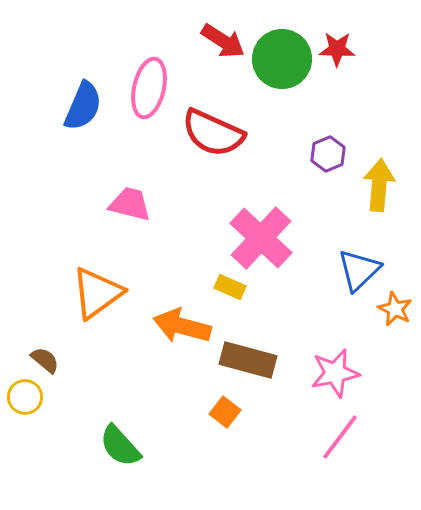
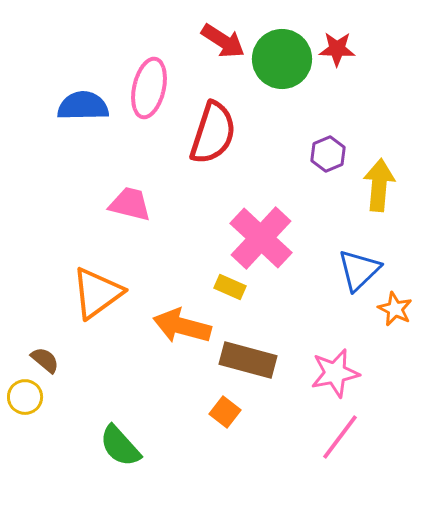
blue semicircle: rotated 114 degrees counterclockwise
red semicircle: rotated 96 degrees counterclockwise
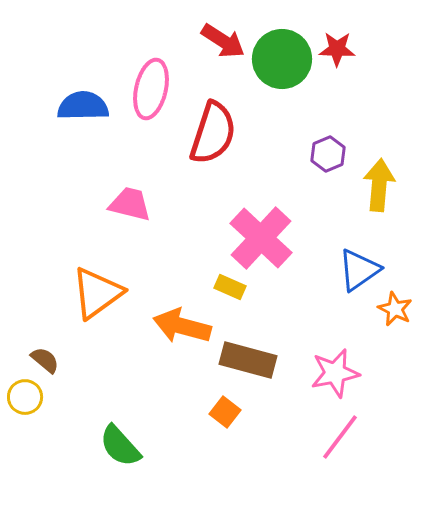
pink ellipse: moved 2 px right, 1 px down
blue triangle: rotated 9 degrees clockwise
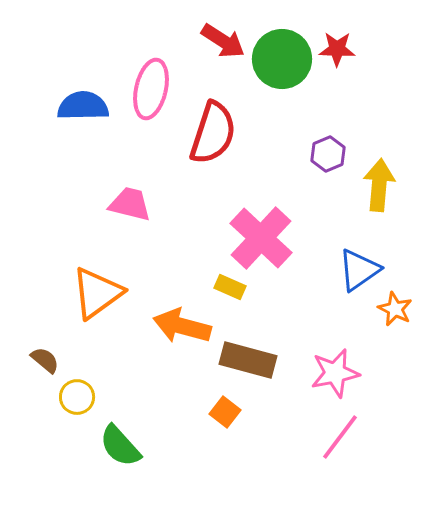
yellow circle: moved 52 px right
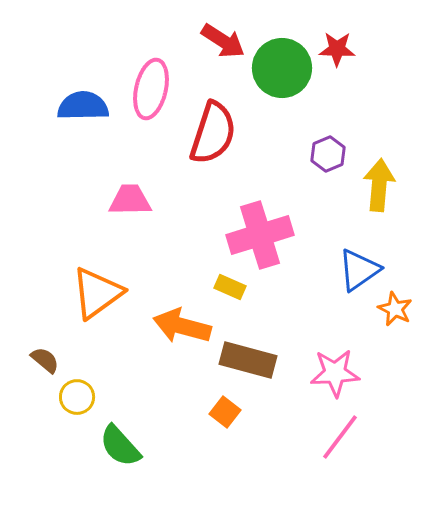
green circle: moved 9 px down
pink trapezoid: moved 4 px up; rotated 15 degrees counterclockwise
pink cross: moved 1 px left, 3 px up; rotated 30 degrees clockwise
pink star: rotated 9 degrees clockwise
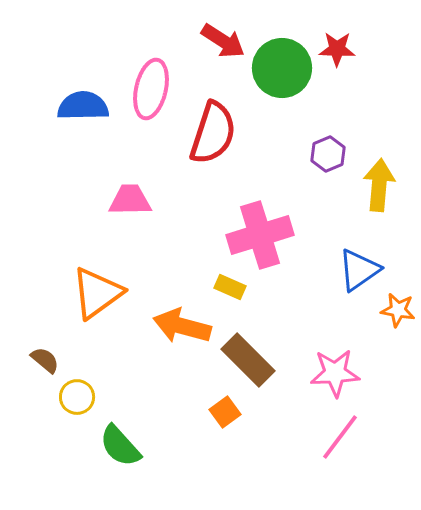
orange star: moved 3 px right, 1 px down; rotated 16 degrees counterclockwise
brown rectangle: rotated 30 degrees clockwise
orange square: rotated 16 degrees clockwise
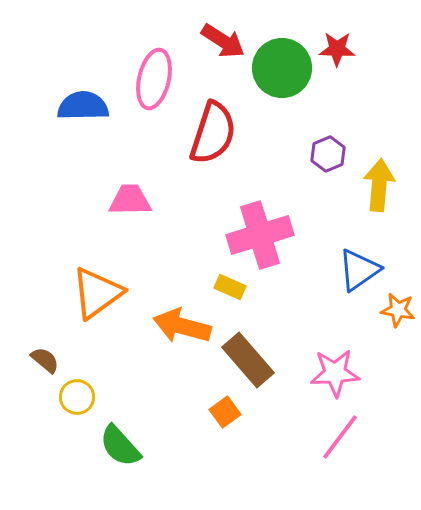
pink ellipse: moved 3 px right, 10 px up
brown rectangle: rotated 4 degrees clockwise
